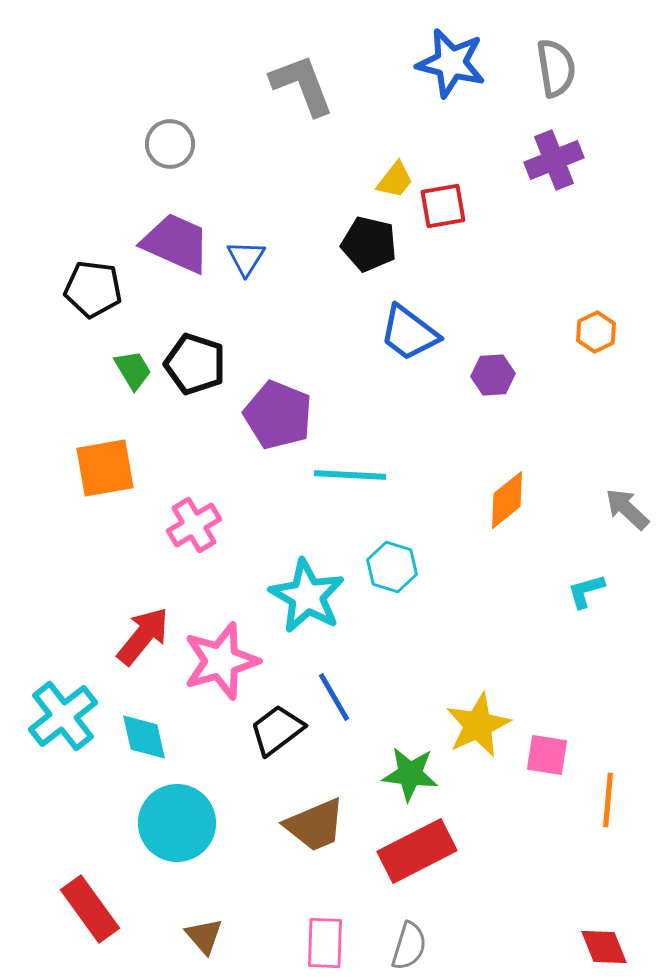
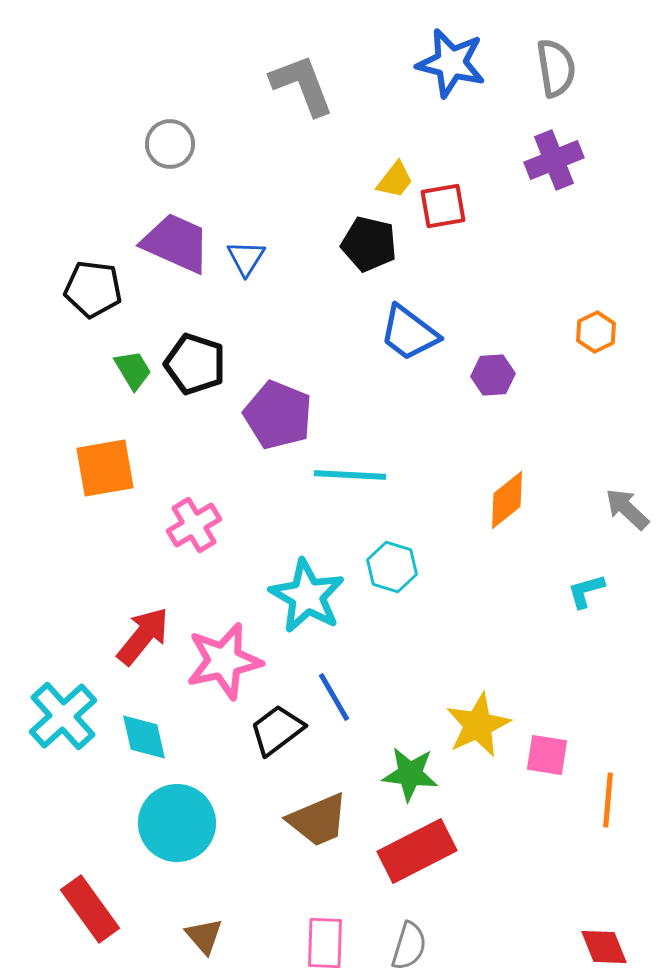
pink star at (221, 661): moved 3 px right; rotated 4 degrees clockwise
cyan cross at (63, 716): rotated 4 degrees counterclockwise
brown trapezoid at (315, 825): moved 3 px right, 5 px up
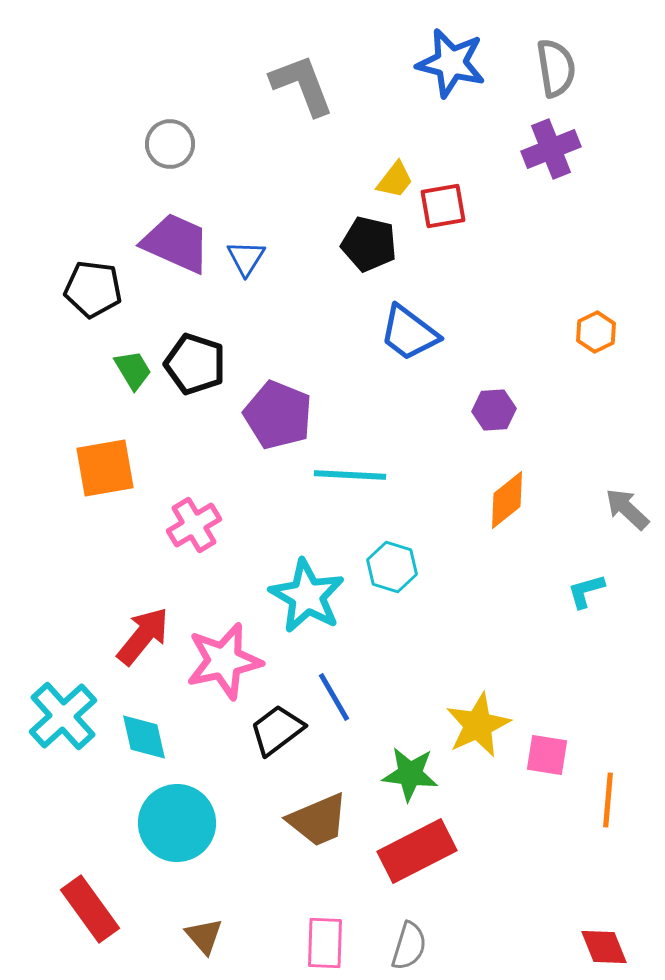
purple cross at (554, 160): moved 3 px left, 11 px up
purple hexagon at (493, 375): moved 1 px right, 35 px down
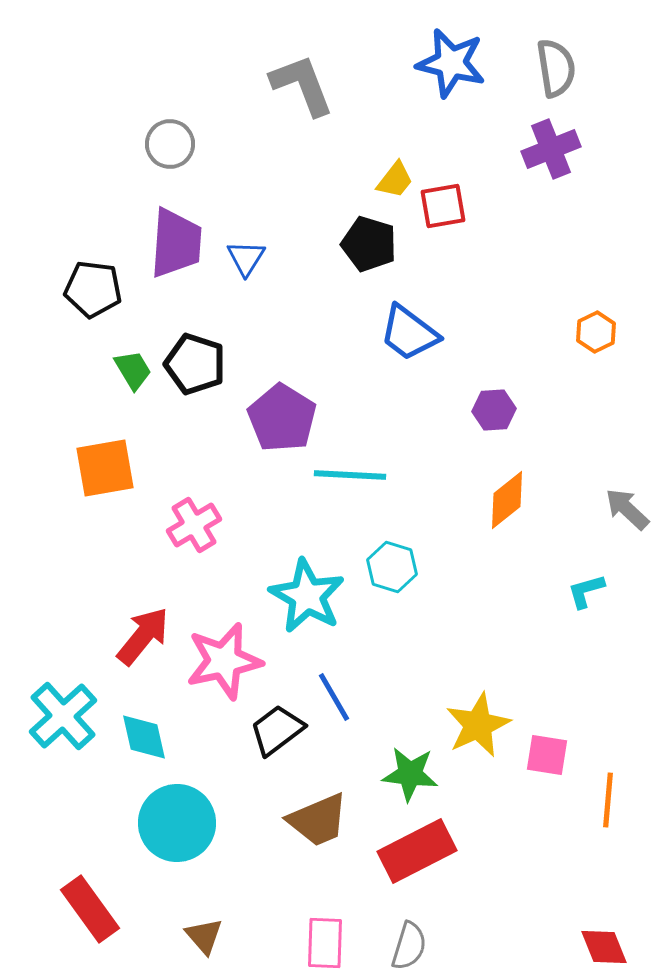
purple trapezoid at (176, 243): rotated 70 degrees clockwise
black pentagon at (369, 244): rotated 4 degrees clockwise
purple pentagon at (278, 415): moved 4 px right, 3 px down; rotated 10 degrees clockwise
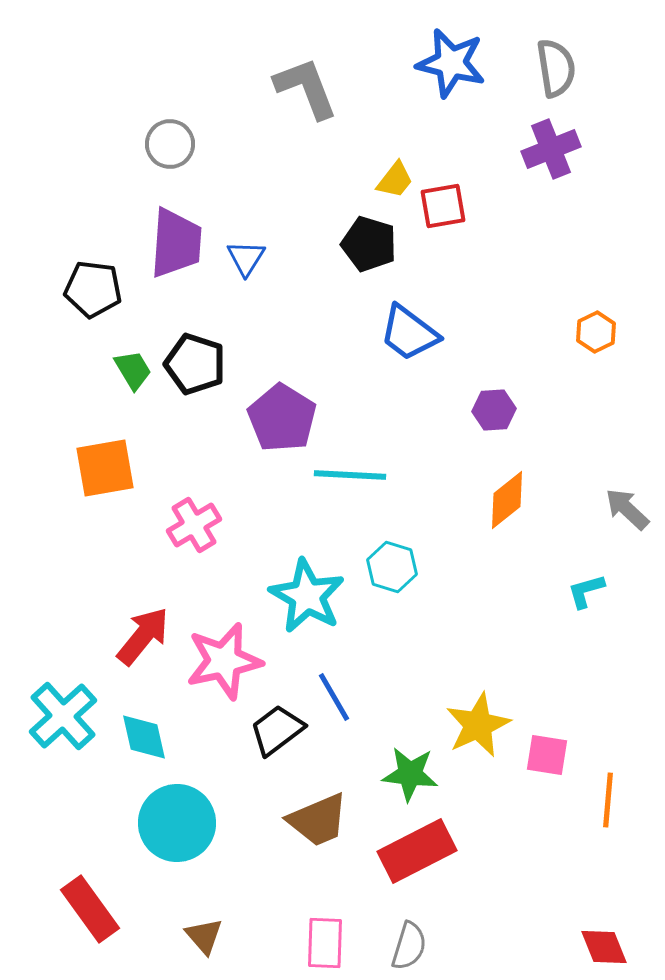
gray L-shape at (302, 85): moved 4 px right, 3 px down
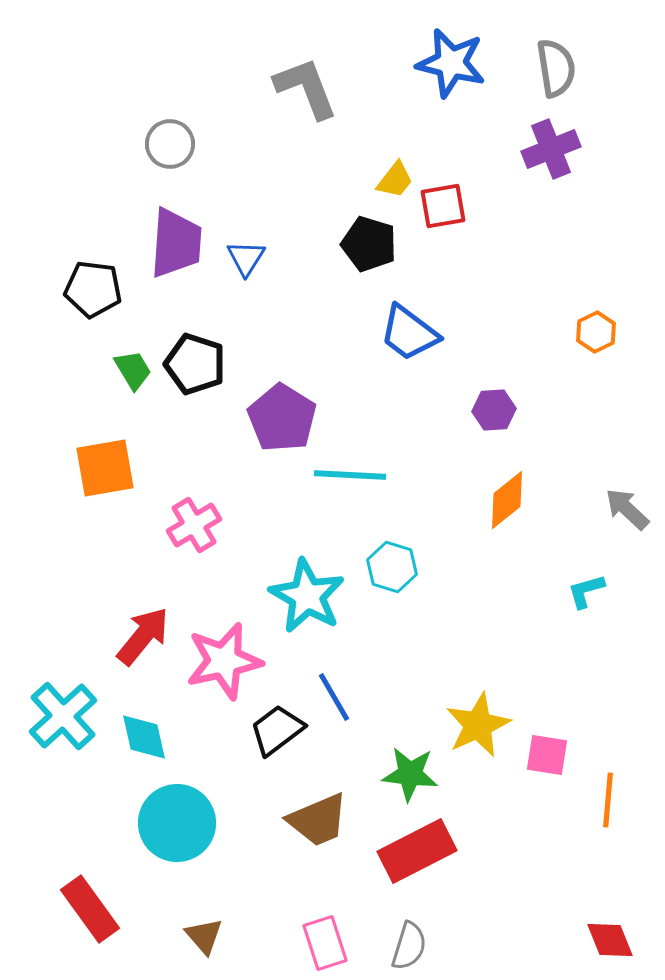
pink rectangle at (325, 943): rotated 20 degrees counterclockwise
red diamond at (604, 947): moved 6 px right, 7 px up
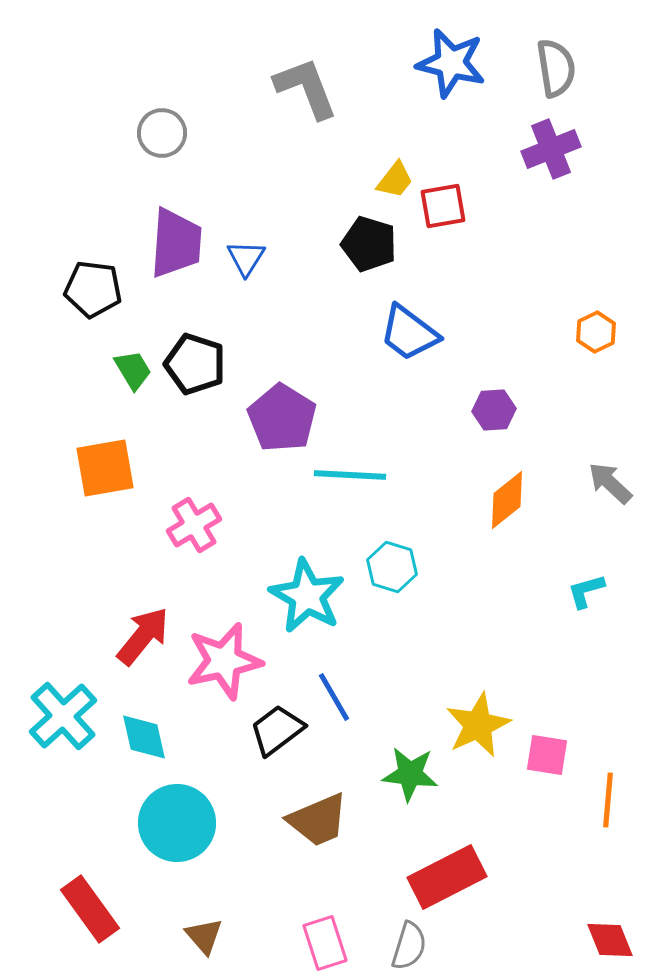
gray circle at (170, 144): moved 8 px left, 11 px up
gray arrow at (627, 509): moved 17 px left, 26 px up
red rectangle at (417, 851): moved 30 px right, 26 px down
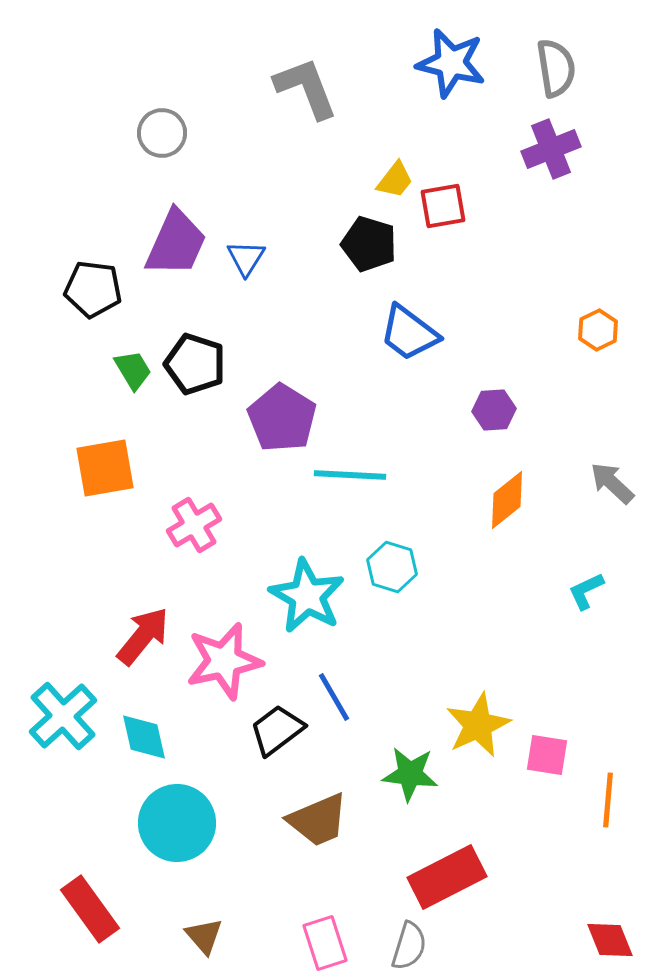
purple trapezoid at (176, 243): rotated 20 degrees clockwise
orange hexagon at (596, 332): moved 2 px right, 2 px up
gray arrow at (610, 483): moved 2 px right
cyan L-shape at (586, 591): rotated 9 degrees counterclockwise
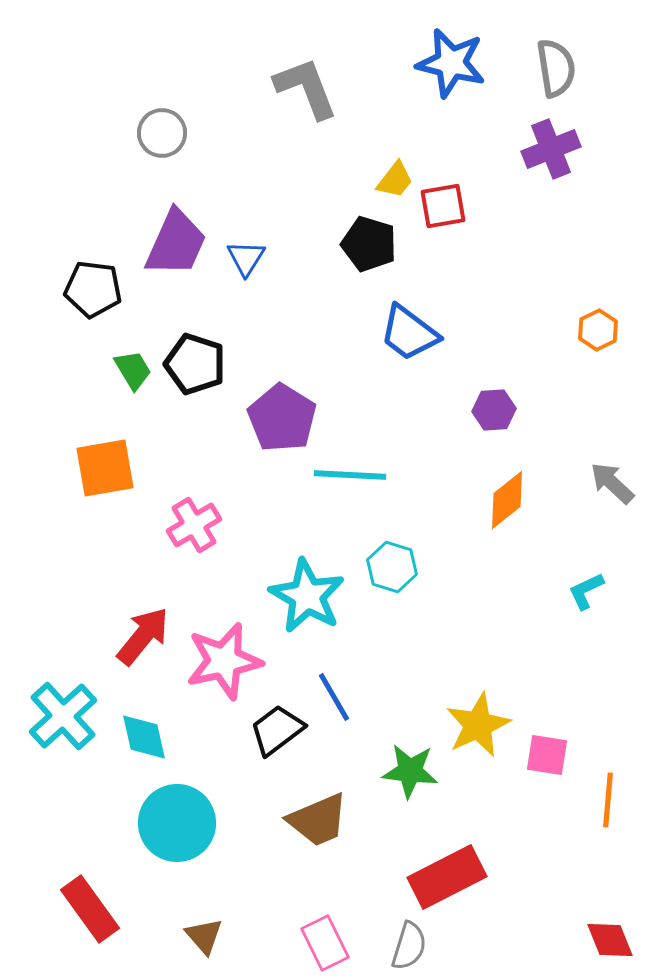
green star at (410, 774): moved 3 px up
pink rectangle at (325, 943): rotated 8 degrees counterclockwise
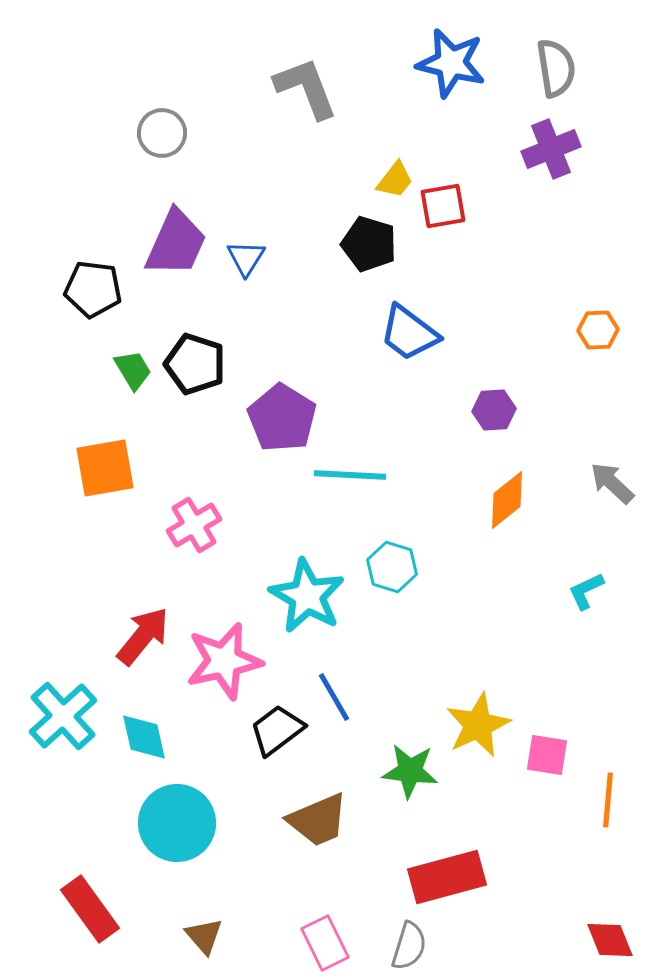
orange hexagon at (598, 330): rotated 24 degrees clockwise
red rectangle at (447, 877): rotated 12 degrees clockwise
